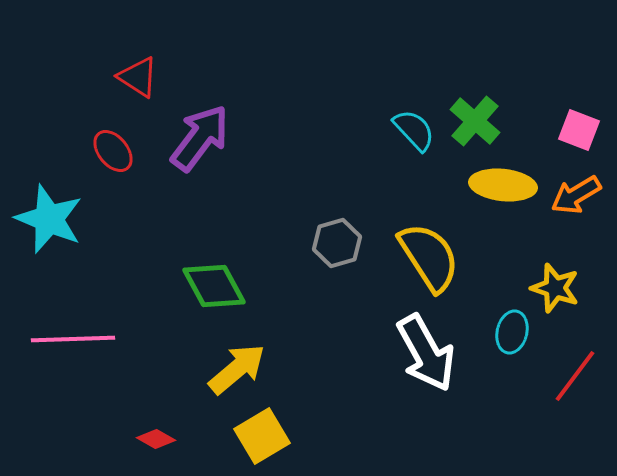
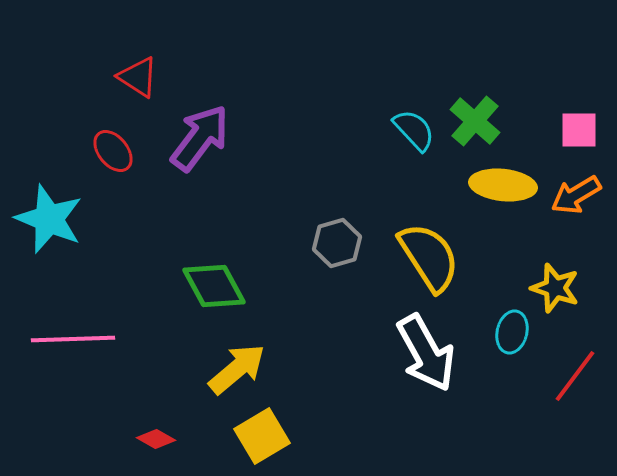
pink square: rotated 21 degrees counterclockwise
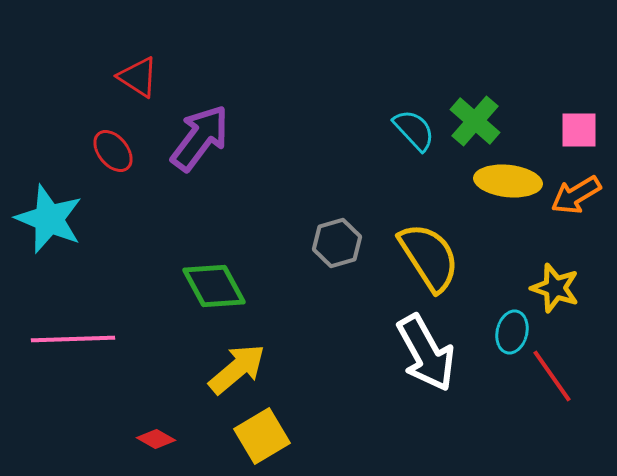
yellow ellipse: moved 5 px right, 4 px up
red line: moved 23 px left; rotated 72 degrees counterclockwise
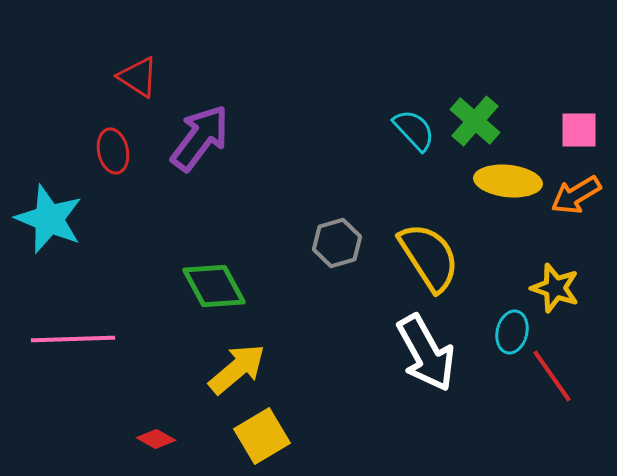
red ellipse: rotated 27 degrees clockwise
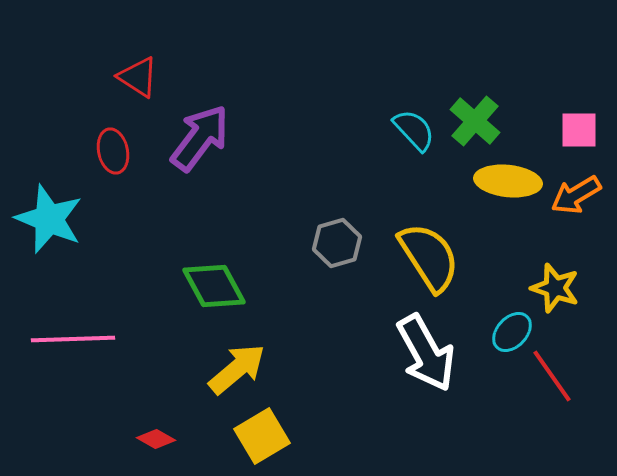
cyan ellipse: rotated 30 degrees clockwise
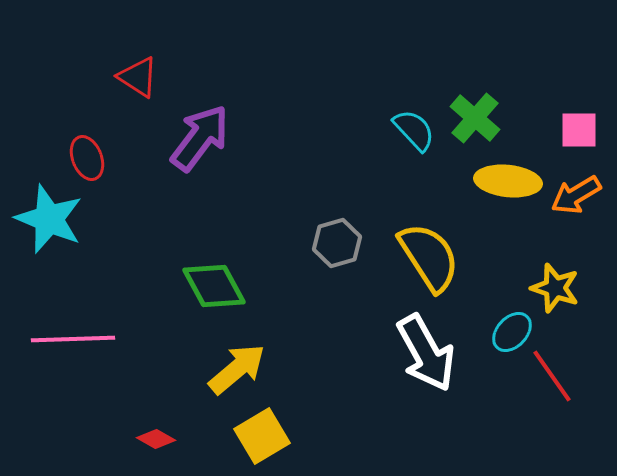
green cross: moved 3 px up
red ellipse: moved 26 px left, 7 px down; rotated 9 degrees counterclockwise
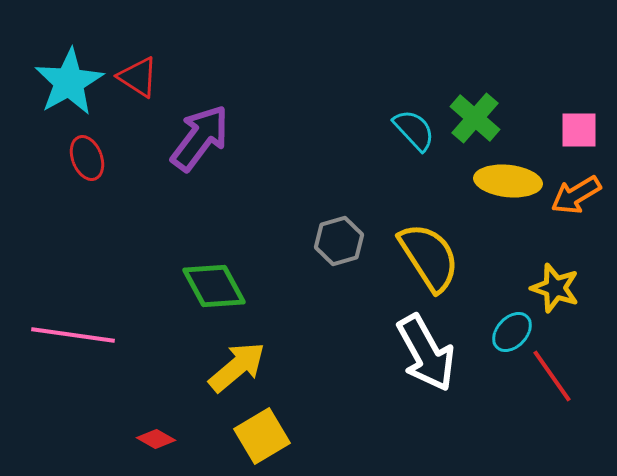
cyan star: moved 20 px right, 137 px up; rotated 20 degrees clockwise
gray hexagon: moved 2 px right, 2 px up
pink line: moved 4 px up; rotated 10 degrees clockwise
yellow arrow: moved 2 px up
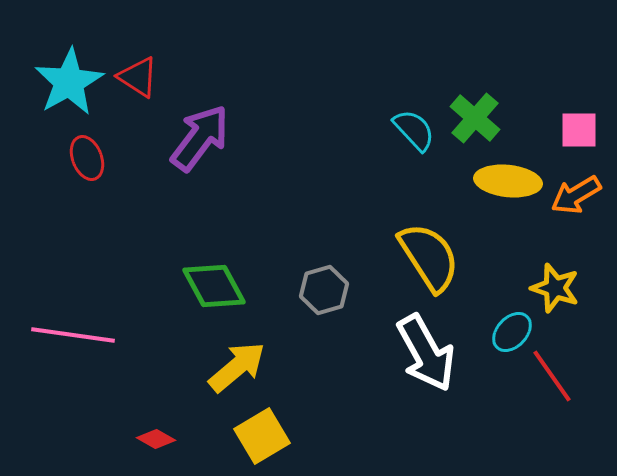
gray hexagon: moved 15 px left, 49 px down
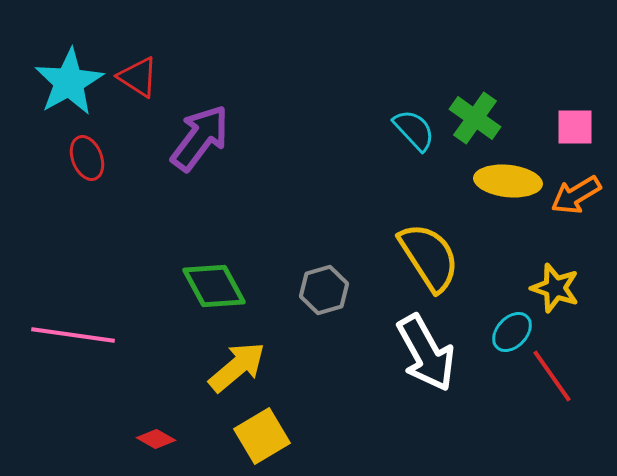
green cross: rotated 6 degrees counterclockwise
pink square: moved 4 px left, 3 px up
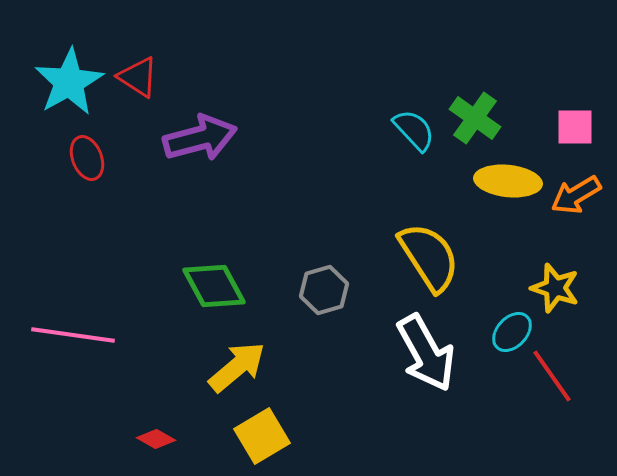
purple arrow: rotated 38 degrees clockwise
